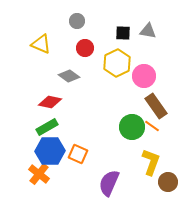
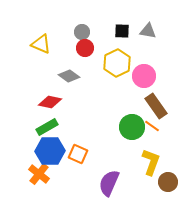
gray circle: moved 5 px right, 11 px down
black square: moved 1 px left, 2 px up
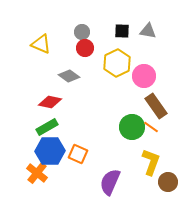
orange line: moved 1 px left, 1 px down
orange cross: moved 2 px left, 1 px up
purple semicircle: moved 1 px right, 1 px up
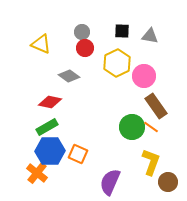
gray triangle: moved 2 px right, 5 px down
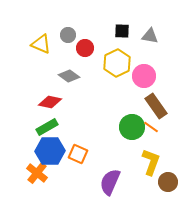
gray circle: moved 14 px left, 3 px down
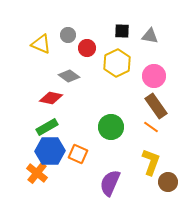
red circle: moved 2 px right
pink circle: moved 10 px right
red diamond: moved 1 px right, 4 px up
green circle: moved 21 px left
purple semicircle: moved 1 px down
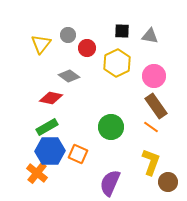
yellow triangle: rotated 45 degrees clockwise
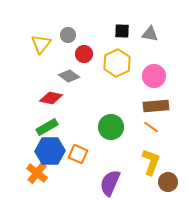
gray triangle: moved 2 px up
red circle: moved 3 px left, 6 px down
brown rectangle: rotated 60 degrees counterclockwise
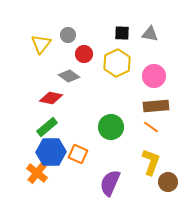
black square: moved 2 px down
green rectangle: rotated 10 degrees counterclockwise
blue hexagon: moved 1 px right, 1 px down
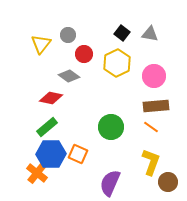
black square: rotated 35 degrees clockwise
blue hexagon: moved 2 px down
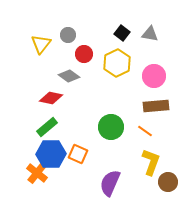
orange line: moved 6 px left, 4 px down
